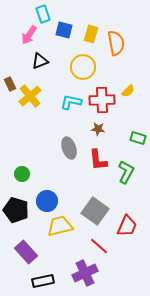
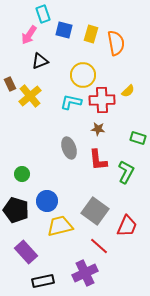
yellow circle: moved 8 px down
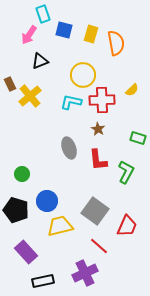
yellow semicircle: moved 4 px right, 1 px up
brown star: rotated 24 degrees clockwise
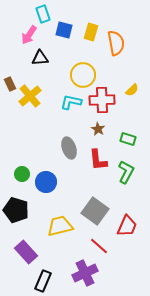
yellow rectangle: moved 2 px up
black triangle: moved 3 px up; rotated 18 degrees clockwise
green rectangle: moved 10 px left, 1 px down
blue circle: moved 1 px left, 19 px up
black rectangle: rotated 55 degrees counterclockwise
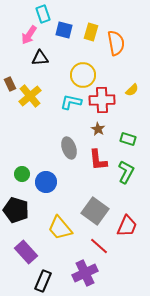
yellow trapezoid: moved 2 px down; rotated 116 degrees counterclockwise
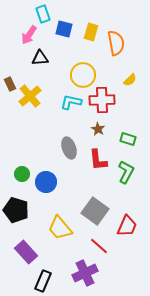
blue square: moved 1 px up
yellow semicircle: moved 2 px left, 10 px up
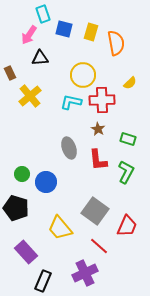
yellow semicircle: moved 3 px down
brown rectangle: moved 11 px up
black pentagon: moved 2 px up
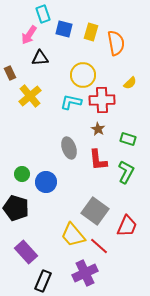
yellow trapezoid: moved 13 px right, 7 px down
